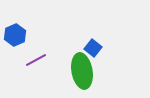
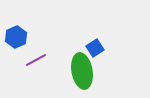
blue hexagon: moved 1 px right, 2 px down
blue square: moved 2 px right; rotated 18 degrees clockwise
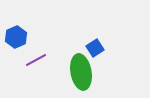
green ellipse: moved 1 px left, 1 px down
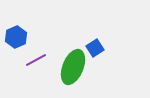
green ellipse: moved 8 px left, 5 px up; rotated 32 degrees clockwise
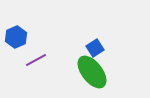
green ellipse: moved 19 px right, 5 px down; rotated 60 degrees counterclockwise
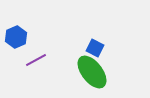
blue square: rotated 30 degrees counterclockwise
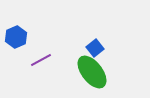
blue square: rotated 24 degrees clockwise
purple line: moved 5 px right
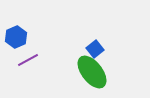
blue square: moved 1 px down
purple line: moved 13 px left
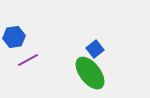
blue hexagon: moved 2 px left; rotated 15 degrees clockwise
green ellipse: moved 2 px left, 1 px down
